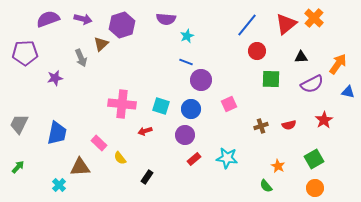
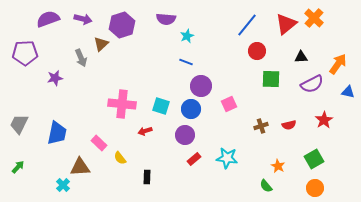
purple circle at (201, 80): moved 6 px down
black rectangle at (147, 177): rotated 32 degrees counterclockwise
cyan cross at (59, 185): moved 4 px right
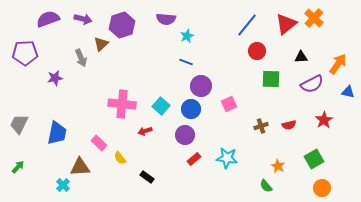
cyan square at (161, 106): rotated 24 degrees clockwise
black rectangle at (147, 177): rotated 56 degrees counterclockwise
orange circle at (315, 188): moved 7 px right
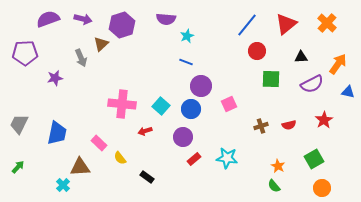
orange cross at (314, 18): moved 13 px right, 5 px down
purple circle at (185, 135): moved 2 px left, 2 px down
green semicircle at (266, 186): moved 8 px right
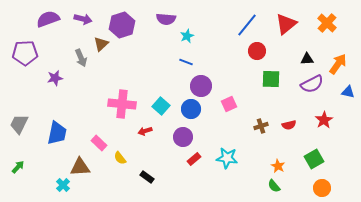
black triangle at (301, 57): moved 6 px right, 2 px down
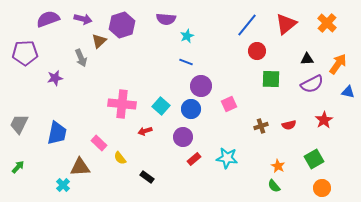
brown triangle at (101, 44): moved 2 px left, 3 px up
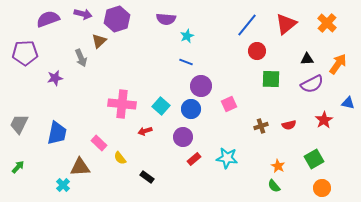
purple arrow at (83, 19): moved 5 px up
purple hexagon at (122, 25): moved 5 px left, 6 px up
blue triangle at (348, 92): moved 11 px down
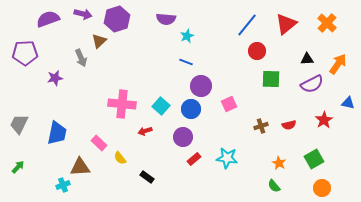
orange star at (278, 166): moved 1 px right, 3 px up
cyan cross at (63, 185): rotated 24 degrees clockwise
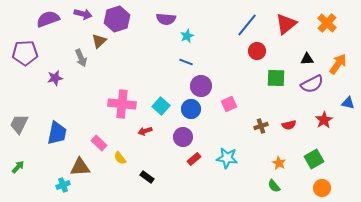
green square at (271, 79): moved 5 px right, 1 px up
